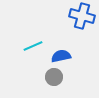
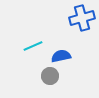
blue cross: moved 2 px down; rotated 30 degrees counterclockwise
gray circle: moved 4 px left, 1 px up
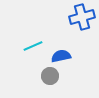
blue cross: moved 1 px up
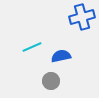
cyan line: moved 1 px left, 1 px down
gray circle: moved 1 px right, 5 px down
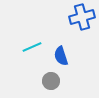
blue semicircle: rotated 96 degrees counterclockwise
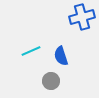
cyan line: moved 1 px left, 4 px down
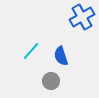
blue cross: rotated 15 degrees counterclockwise
cyan line: rotated 24 degrees counterclockwise
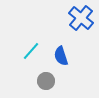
blue cross: moved 1 px left, 1 px down; rotated 20 degrees counterclockwise
gray circle: moved 5 px left
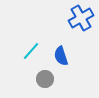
blue cross: rotated 20 degrees clockwise
gray circle: moved 1 px left, 2 px up
